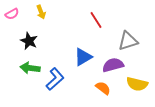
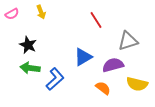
black star: moved 1 px left, 4 px down
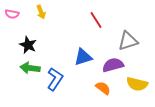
pink semicircle: rotated 40 degrees clockwise
blue triangle: rotated 12 degrees clockwise
blue L-shape: rotated 15 degrees counterclockwise
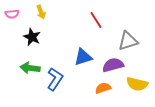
pink semicircle: rotated 16 degrees counterclockwise
black star: moved 4 px right, 8 px up
orange semicircle: rotated 56 degrees counterclockwise
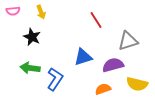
pink semicircle: moved 1 px right, 3 px up
orange semicircle: moved 1 px down
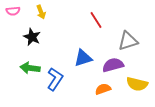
blue triangle: moved 1 px down
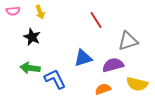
yellow arrow: moved 1 px left
blue L-shape: rotated 60 degrees counterclockwise
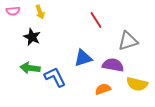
purple semicircle: rotated 25 degrees clockwise
blue L-shape: moved 2 px up
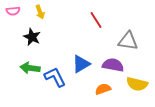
gray triangle: rotated 25 degrees clockwise
blue triangle: moved 2 px left, 6 px down; rotated 12 degrees counterclockwise
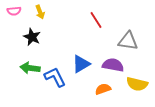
pink semicircle: moved 1 px right
